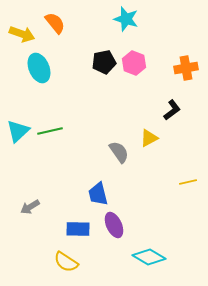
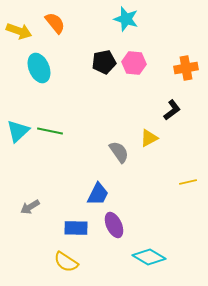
yellow arrow: moved 3 px left, 3 px up
pink hexagon: rotated 15 degrees counterclockwise
green line: rotated 25 degrees clockwise
blue trapezoid: rotated 140 degrees counterclockwise
blue rectangle: moved 2 px left, 1 px up
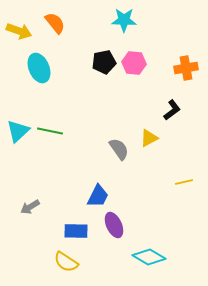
cyan star: moved 2 px left, 1 px down; rotated 15 degrees counterclockwise
gray semicircle: moved 3 px up
yellow line: moved 4 px left
blue trapezoid: moved 2 px down
blue rectangle: moved 3 px down
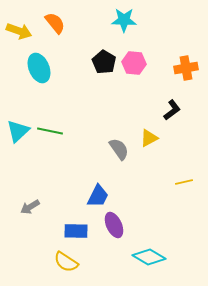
black pentagon: rotated 30 degrees counterclockwise
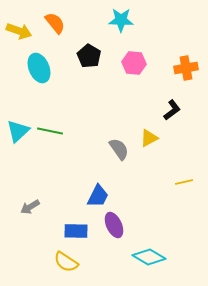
cyan star: moved 3 px left
black pentagon: moved 15 px left, 6 px up
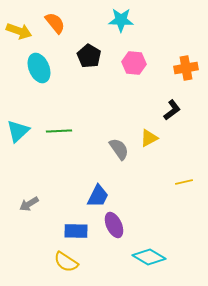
green line: moved 9 px right; rotated 15 degrees counterclockwise
gray arrow: moved 1 px left, 3 px up
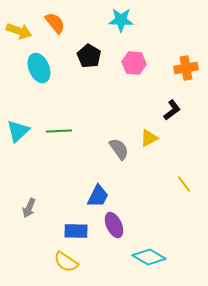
yellow line: moved 2 px down; rotated 66 degrees clockwise
gray arrow: moved 4 px down; rotated 36 degrees counterclockwise
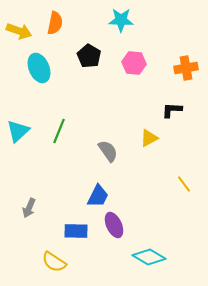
orange semicircle: rotated 50 degrees clockwise
black L-shape: rotated 140 degrees counterclockwise
green line: rotated 65 degrees counterclockwise
gray semicircle: moved 11 px left, 2 px down
yellow semicircle: moved 12 px left
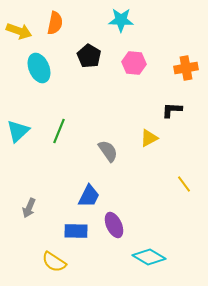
blue trapezoid: moved 9 px left
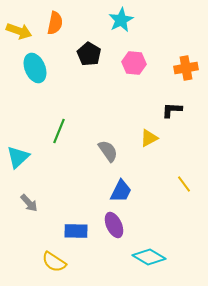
cyan star: rotated 30 degrees counterclockwise
black pentagon: moved 2 px up
cyan ellipse: moved 4 px left
cyan triangle: moved 26 px down
blue trapezoid: moved 32 px right, 5 px up
gray arrow: moved 5 px up; rotated 66 degrees counterclockwise
